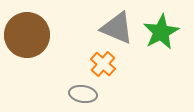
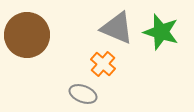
green star: rotated 27 degrees counterclockwise
gray ellipse: rotated 12 degrees clockwise
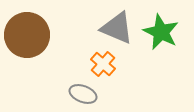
green star: rotated 9 degrees clockwise
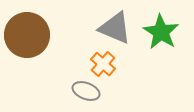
gray triangle: moved 2 px left
green star: rotated 6 degrees clockwise
gray ellipse: moved 3 px right, 3 px up
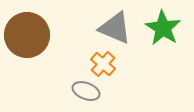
green star: moved 2 px right, 4 px up
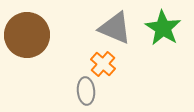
gray ellipse: rotated 64 degrees clockwise
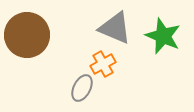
green star: moved 8 px down; rotated 9 degrees counterclockwise
orange cross: rotated 20 degrees clockwise
gray ellipse: moved 4 px left, 3 px up; rotated 32 degrees clockwise
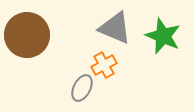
orange cross: moved 1 px right, 1 px down
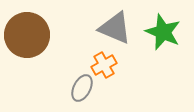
green star: moved 4 px up
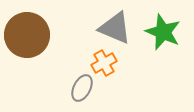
orange cross: moved 2 px up
